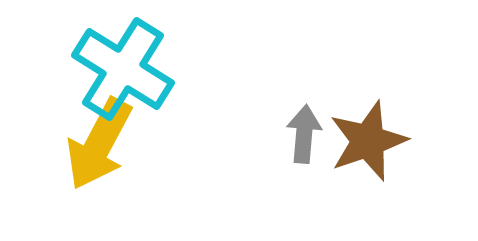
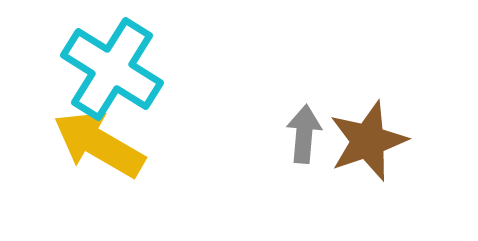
cyan cross: moved 11 px left
yellow arrow: rotated 92 degrees clockwise
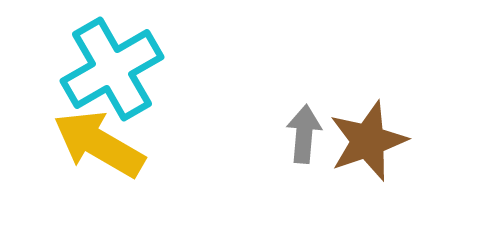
cyan cross: rotated 28 degrees clockwise
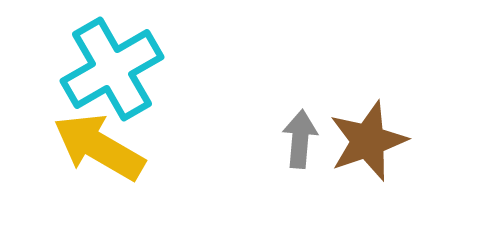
gray arrow: moved 4 px left, 5 px down
yellow arrow: moved 3 px down
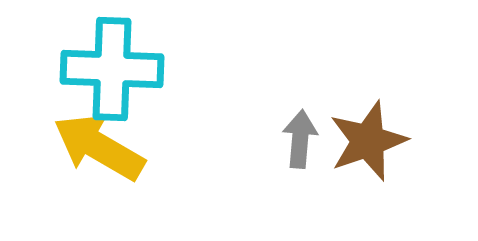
cyan cross: rotated 32 degrees clockwise
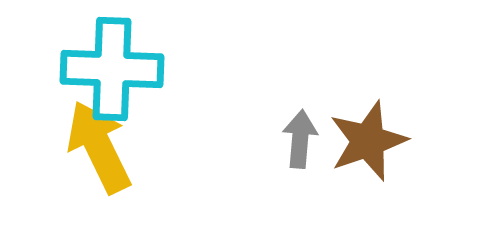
yellow arrow: rotated 34 degrees clockwise
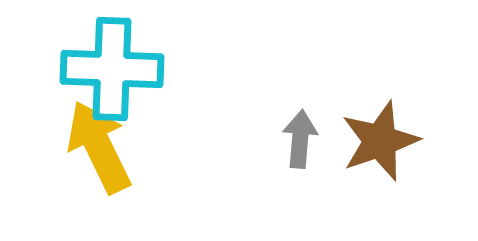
brown star: moved 12 px right
